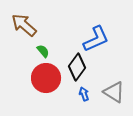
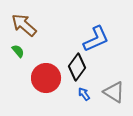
green semicircle: moved 25 px left
blue arrow: rotated 16 degrees counterclockwise
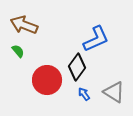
brown arrow: rotated 20 degrees counterclockwise
red circle: moved 1 px right, 2 px down
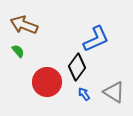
red circle: moved 2 px down
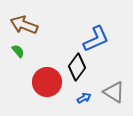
blue arrow: moved 4 px down; rotated 96 degrees clockwise
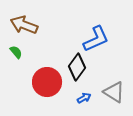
green semicircle: moved 2 px left, 1 px down
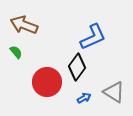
blue L-shape: moved 3 px left, 2 px up
